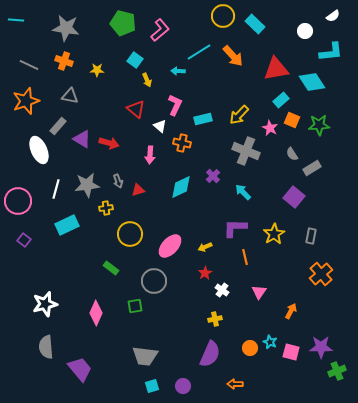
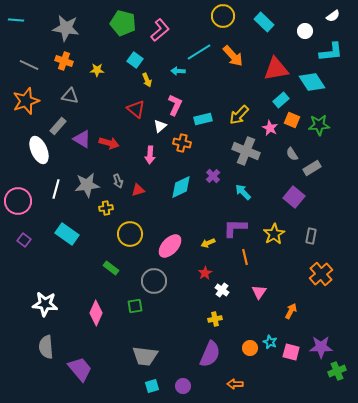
cyan rectangle at (255, 24): moved 9 px right, 2 px up
white triangle at (160, 126): rotated 40 degrees clockwise
cyan rectangle at (67, 225): moved 9 px down; rotated 60 degrees clockwise
yellow arrow at (205, 247): moved 3 px right, 4 px up
white star at (45, 304): rotated 20 degrees clockwise
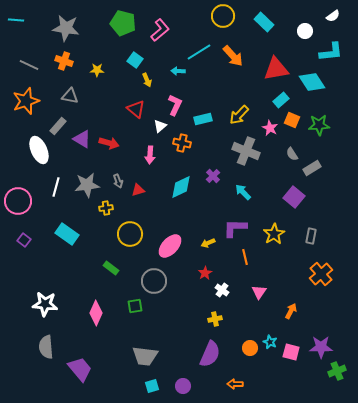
white line at (56, 189): moved 2 px up
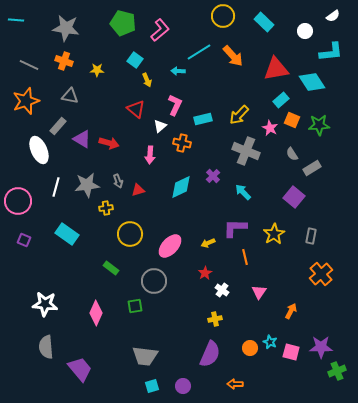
purple square at (24, 240): rotated 16 degrees counterclockwise
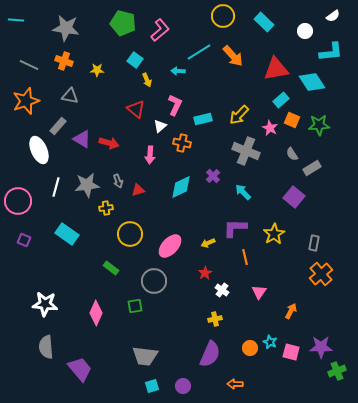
gray rectangle at (311, 236): moved 3 px right, 7 px down
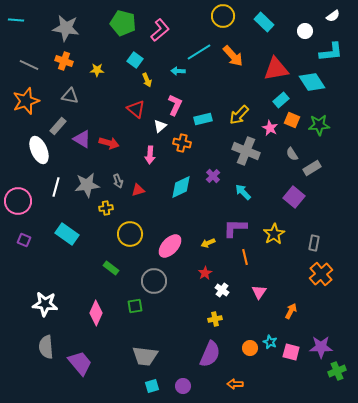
purple trapezoid at (80, 369): moved 6 px up
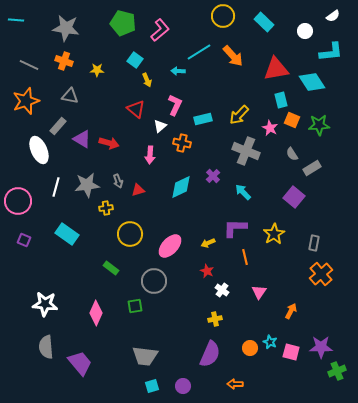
cyan rectangle at (281, 100): rotated 63 degrees counterclockwise
red star at (205, 273): moved 2 px right, 2 px up; rotated 16 degrees counterclockwise
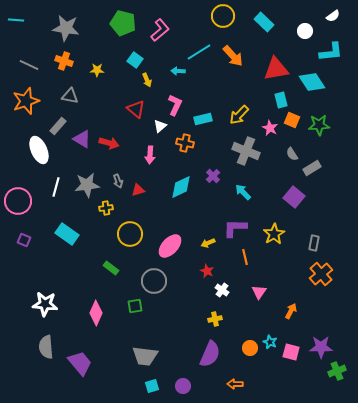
orange cross at (182, 143): moved 3 px right
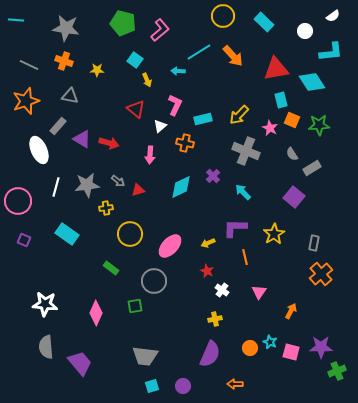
gray arrow at (118, 181): rotated 32 degrees counterclockwise
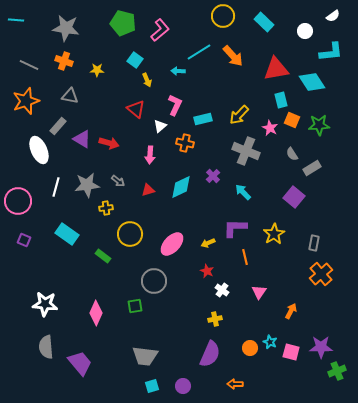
red triangle at (138, 190): moved 10 px right
pink ellipse at (170, 246): moved 2 px right, 2 px up
green rectangle at (111, 268): moved 8 px left, 12 px up
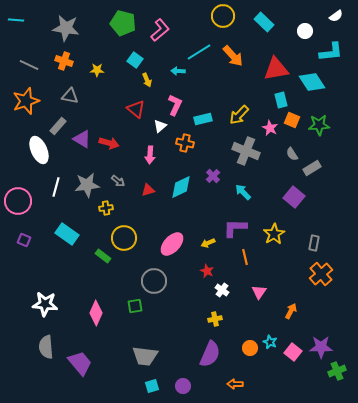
white semicircle at (333, 16): moved 3 px right
yellow circle at (130, 234): moved 6 px left, 4 px down
pink square at (291, 352): moved 2 px right; rotated 24 degrees clockwise
